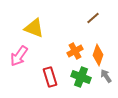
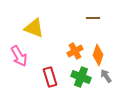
brown line: rotated 40 degrees clockwise
pink arrow: rotated 65 degrees counterclockwise
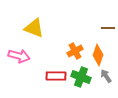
brown line: moved 15 px right, 10 px down
pink arrow: rotated 45 degrees counterclockwise
red rectangle: moved 6 px right, 1 px up; rotated 72 degrees counterclockwise
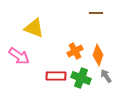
brown line: moved 12 px left, 15 px up
pink arrow: rotated 20 degrees clockwise
green cross: moved 1 px down
